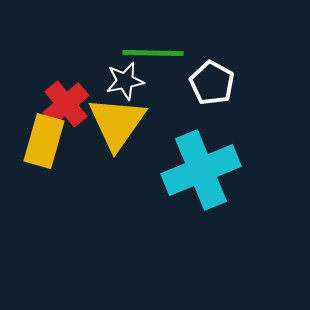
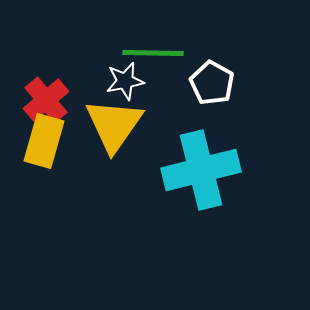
red cross: moved 20 px left, 4 px up
yellow triangle: moved 3 px left, 2 px down
cyan cross: rotated 8 degrees clockwise
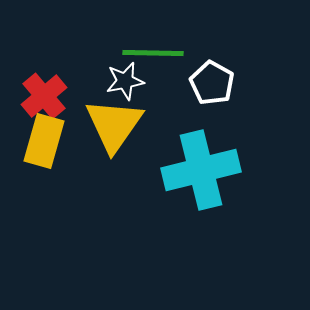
red cross: moved 2 px left, 4 px up
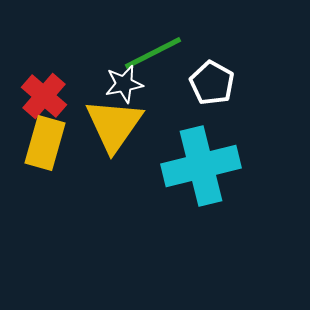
green line: rotated 28 degrees counterclockwise
white star: moved 1 px left, 3 px down
red cross: rotated 9 degrees counterclockwise
yellow rectangle: moved 1 px right, 2 px down
cyan cross: moved 4 px up
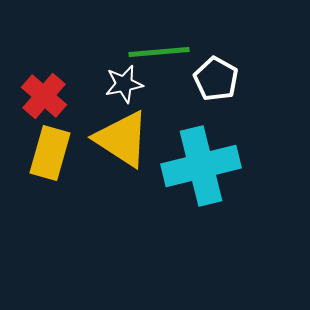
green line: moved 6 px right, 1 px up; rotated 22 degrees clockwise
white pentagon: moved 4 px right, 4 px up
yellow triangle: moved 8 px right, 14 px down; rotated 32 degrees counterclockwise
yellow rectangle: moved 5 px right, 10 px down
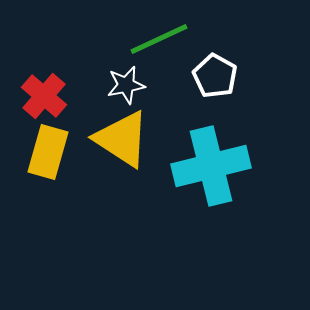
green line: moved 13 px up; rotated 20 degrees counterclockwise
white pentagon: moved 1 px left, 3 px up
white star: moved 2 px right, 1 px down
yellow rectangle: moved 2 px left, 1 px up
cyan cross: moved 10 px right
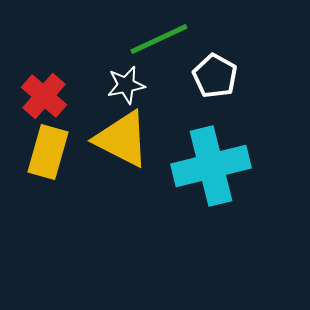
yellow triangle: rotated 6 degrees counterclockwise
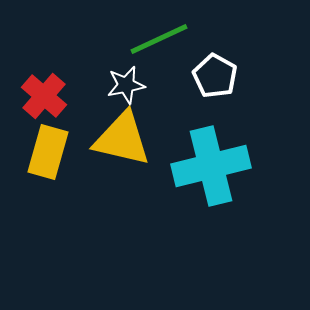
yellow triangle: rotated 14 degrees counterclockwise
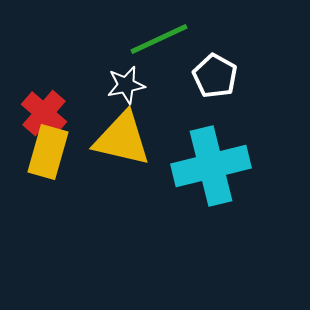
red cross: moved 17 px down
